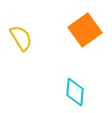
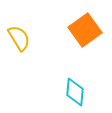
yellow semicircle: moved 2 px left
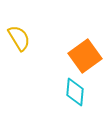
orange square: moved 26 px down
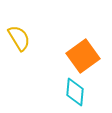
orange square: moved 2 px left
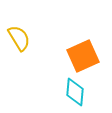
orange square: rotated 12 degrees clockwise
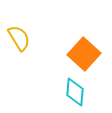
orange square: moved 1 px right, 2 px up; rotated 24 degrees counterclockwise
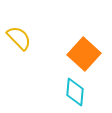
yellow semicircle: rotated 12 degrees counterclockwise
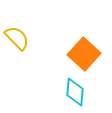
yellow semicircle: moved 2 px left
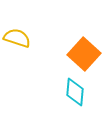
yellow semicircle: rotated 28 degrees counterclockwise
